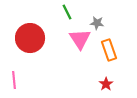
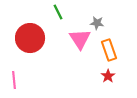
green line: moved 9 px left
red star: moved 2 px right, 8 px up
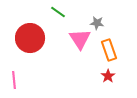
green line: rotated 28 degrees counterclockwise
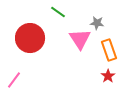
pink line: rotated 42 degrees clockwise
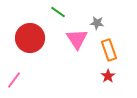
pink triangle: moved 3 px left
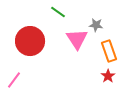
gray star: moved 1 px left, 2 px down
red circle: moved 3 px down
orange rectangle: moved 1 px down
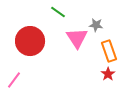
pink triangle: moved 1 px up
red star: moved 2 px up
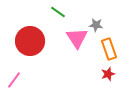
orange rectangle: moved 2 px up
red star: rotated 16 degrees clockwise
